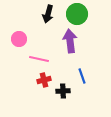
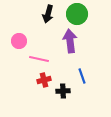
pink circle: moved 2 px down
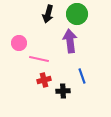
pink circle: moved 2 px down
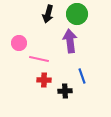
red cross: rotated 16 degrees clockwise
black cross: moved 2 px right
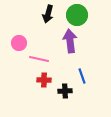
green circle: moved 1 px down
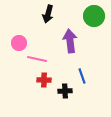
green circle: moved 17 px right, 1 px down
pink line: moved 2 px left
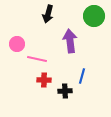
pink circle: moved 2 px left, 1 px down
blue line: rotated 35 degrees clockwise
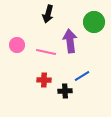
green circle: moved 6 px down
pink circle: moved 1 px down
pink line: moved 9 px right, 7 px up
blue line: rotated 42 degrees clockwise
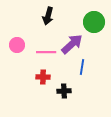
black arrow: moved 2 px down
purple arrow: moved 2 px right, 3 px down; rotated 55 degrees clockwise
pink line: rotated 12 degrees counterclockwise
blue line: moved 9 px up; rotated 49 degrees counterclockwise
red cross: moved 1 px left, 3 px up
black cross: moved 1 px left
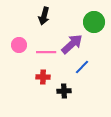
black arrow: moved 4 px left
pink circle: moved 2 px right
blue line: rotated 35 degrees clockwise
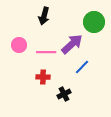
black cross: moved 3 px down; rotated 24 degrees counterclockwise
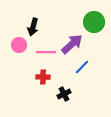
black arrow: moved 11 px left, 11 px down
